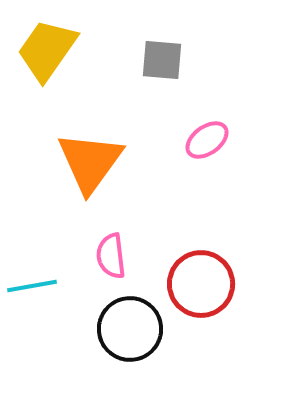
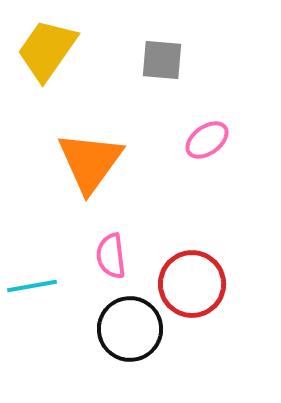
red circle: moved 9 px left
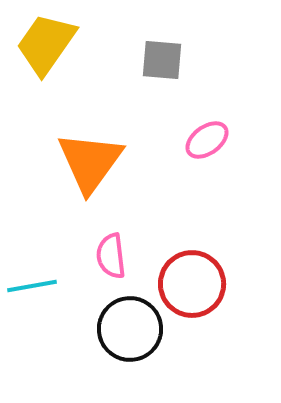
yellow trapezoid: moved 1 px left, 6 px up
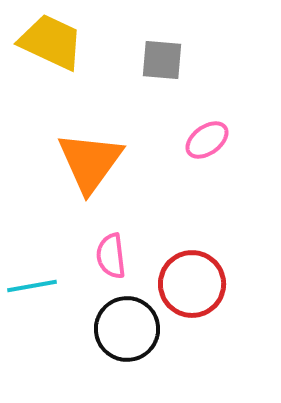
yellow trapezoid: moved 5 px right, 2 px up; rotated 80 degrees clockwise
black circle: moved 3 px left
